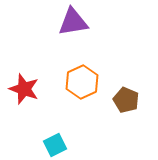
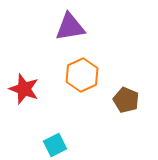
purple triangle: moved 3 px left, 5 px down
orange hexagon: moved 7 px up
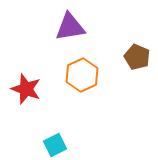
red star: moved 2 px right
brown pentagon: moved 11 px right, 43 px up
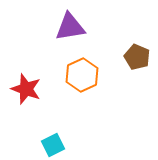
cyan square: moved 2 px left
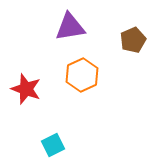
brown pentagon: moved 4 px left, 17 px up; rotated 25 degrees clockwise
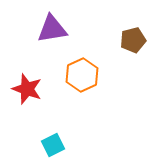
purple triangle: moved 18 px left, 2 px down
brown pentagon: rotated 10 degrees clockwise
red star: moved 1 px right
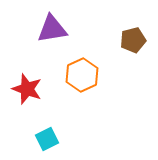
cyan square: moved 6 px left, 6 px up
